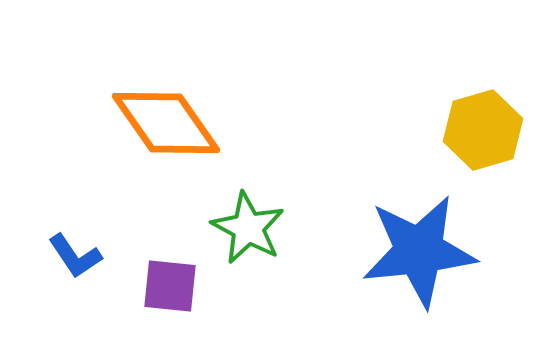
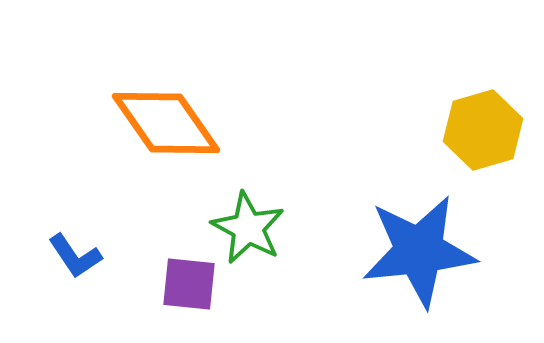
purple square: moved 19 px right, 2 px up
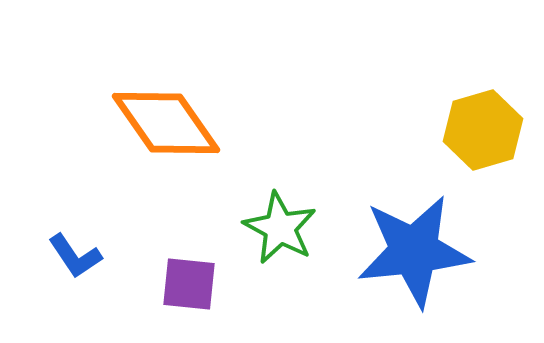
green star: moved 32 px right
blue star: moved 5 px left
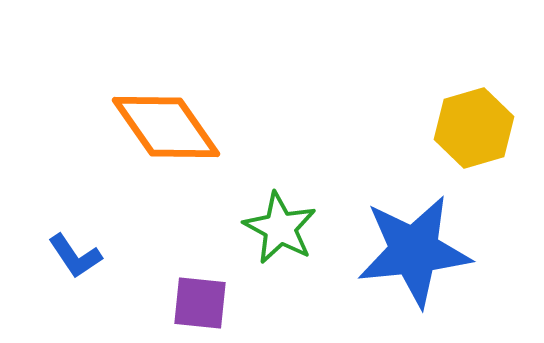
orange diamond: moved 4 px down
yellow hexagon: moved 9 px left, 2 px up
purple square: moved 11 px right, 19 px down
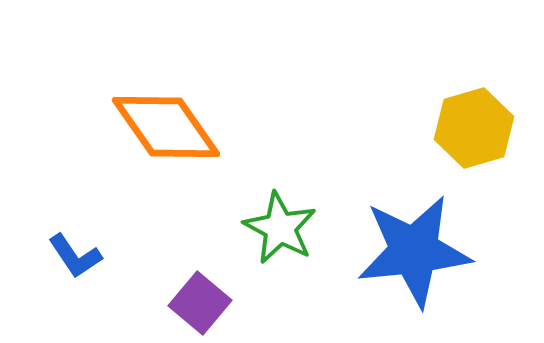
purple square: rotated 34 degrees clockwise
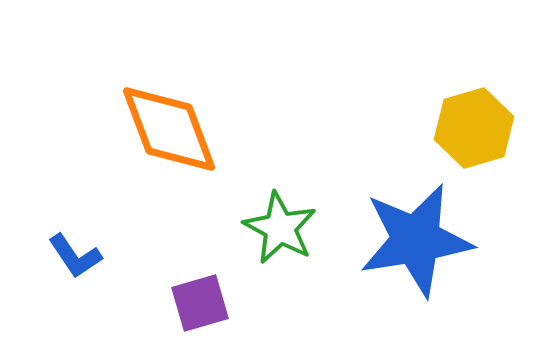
orange diamond: moved 3 px right, 2 px down; rotated 14 degrees clockwise
blue star: moved 2 px right, 11 px up; rotated 3 degrees counterclockwise
purple square: rotated 34 degrees clockwise
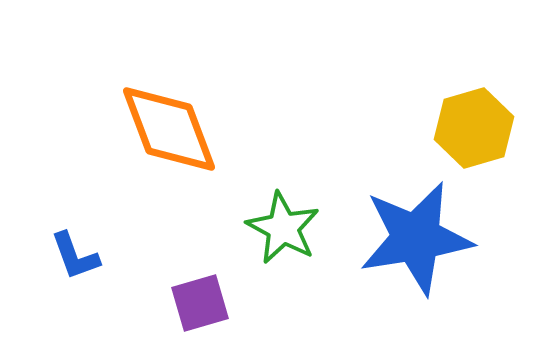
green star: moved 3 px right
blue star: moved 2 px up
blue L-shape: rotated 14 degrees clockwise
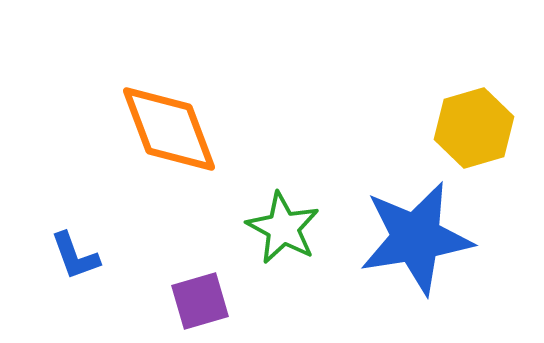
purple square: moved 2 px up
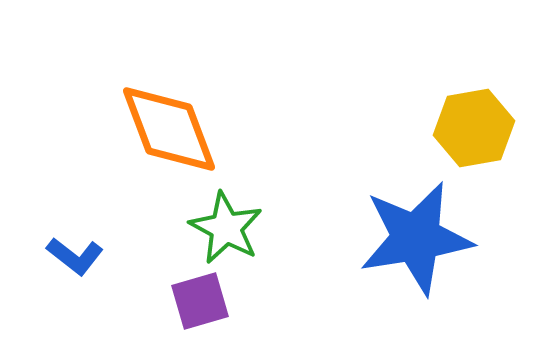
yellow hexagon: rotated 6 degrees clockwise
green star: moved 57 px left
blue L-shape: rotated 32 degrees counterclockwise
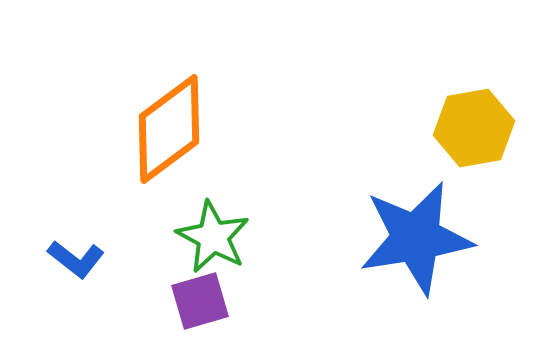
orange diamond: rotated 74 degrees clockwise
green star: moved 13 px left, 9 px down
blue L-shape: moved 1 px right, 3 px down
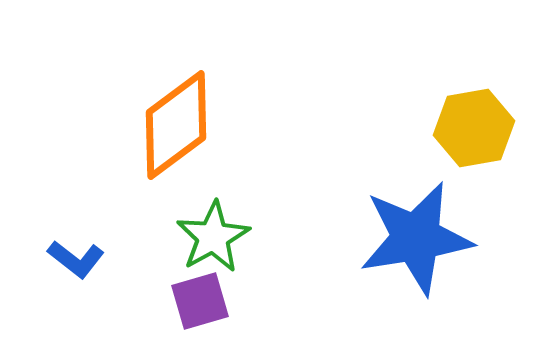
orange diamond: moved 7 px right, 4 px up
green star: rotated 14 degrees clockwise
